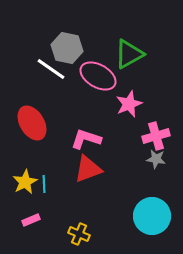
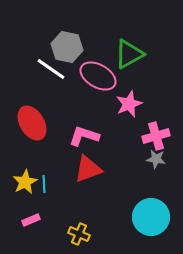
gray hexagon: moved 1 px up
pink L-shape: moved 2 px left, 3 px up
cyan circle: moved 1 px left, 1 px down
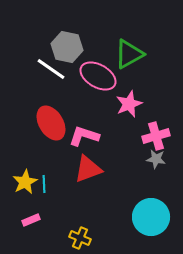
red ellipse: moved 19 px right
yellow cross: moved 1 px right, 4 px down
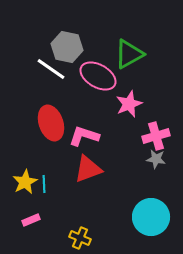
red ellipse: rotated 12 degrees clockwise
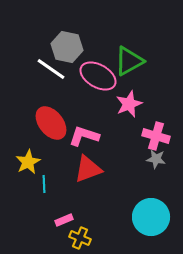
green triangle: moved 7 px down
red ellipse: rotated 20 degrees counterclockwise
pink cross: rotated 32 degrees clockwise
yellow star: moved 3 px right, 20 px up
pink rectangle: moved 33 px right
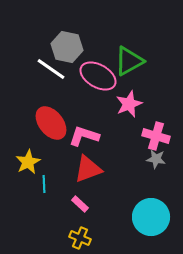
pink rectangle: moved 16 px right, 16 px up; rotated 66 degrees clockwise
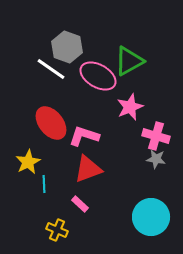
gray hexagon: rotated 8 degrees clockwise
pink star: moved 1 px right, 3 px down
yellow cross: moved 23 px left, 8 px up
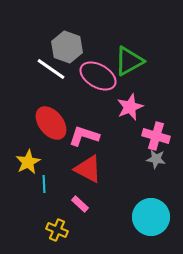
red triangle: rotated 48 degrees clockwise
